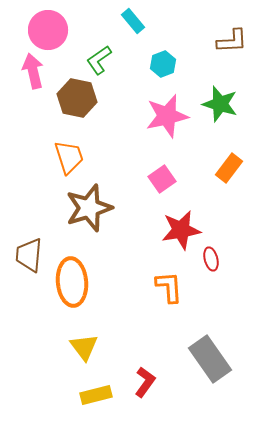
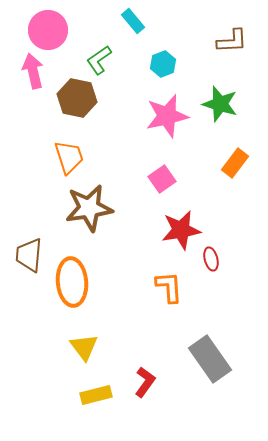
orange rectangle: moved 6 px right, 5 px up
brown star: rotated 9 degrees clockwise
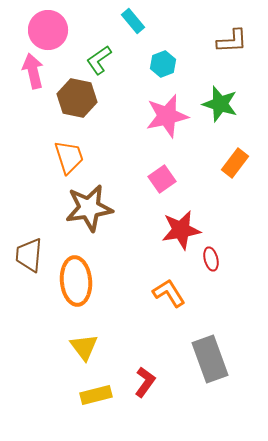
orange ellipse: moved 4 px right, 1 px up
orange L-shape: moved 6 px down; rotated 28 degrees counterclockwise
gray rectangle: rotated 15 degrees clockwise
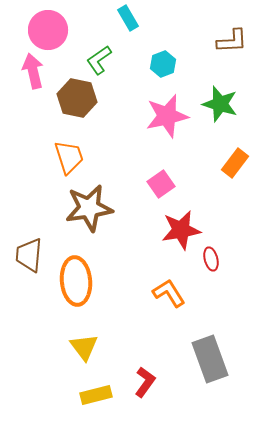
cyan rectangle: moved 5 px left, 3 px up; rotated 10 degrees clockwise
pink square: moved 1 px left, 5 px down
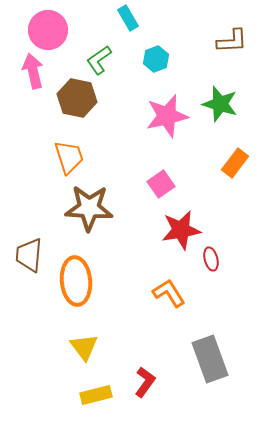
cyan hexagon: moved 7 px left, 5 px up
brown star: rotated 12 degrees clockwise
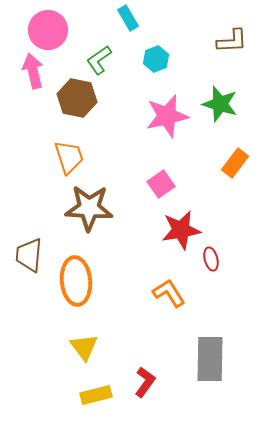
gray rectangle: rotated 21 degrees clockwise
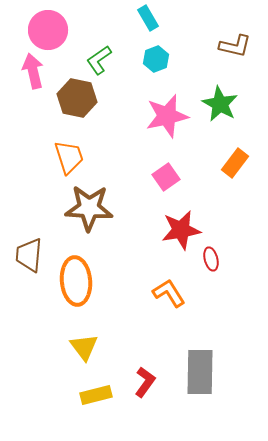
cyan rectangle: moved 20 px right
brown L-shape: moved 3 px right, 5 px down; rotated 16 degrees clockwise
green star: rotated 12 degrees clockwise
pink square: moved 5 px right, 7 px up
gray rectangle: moved 10 px left, 13 px down
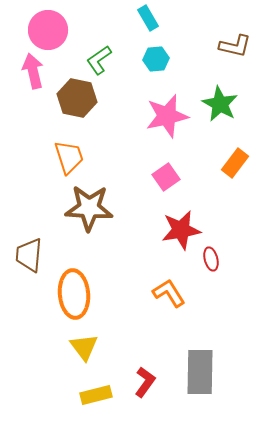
cyan hexagon: rotated 15 degrees clockwise
orange ellipse: moved 2 px left, 13 px down
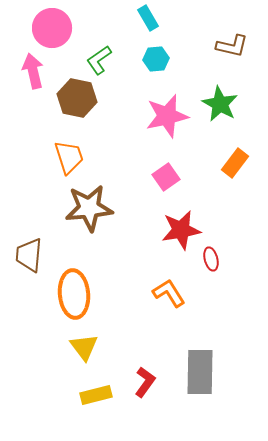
pink circle: moved 4 px right, 2 px up
brown L-shape: moved 3 px left
brown star: rotated 9 degrees counterclockwise
